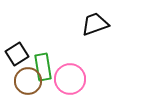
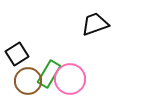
green rectangle: moved 6 px right, 7 px down; rotated 40 degrees clockwise
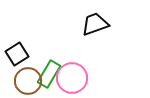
pink circle: moved 2 px right, 1 px up
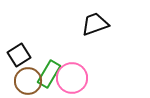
black square: moved 2 px right, 1 px down
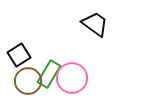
black trapezoid: rotated 56 degrees clockwise
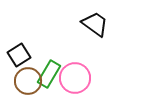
pink circle: moved 3 px right
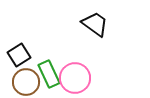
green rectangle: rotated 56 degrees counterclockwise
brown circle: moved 2 px left, 1 px down
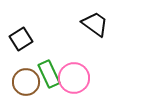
black square: moved 2 px right, 16 px up
pink circle: moved 1 px left
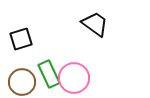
black square: rotated 15 degrees clockwise
brown circle: moved 4 px left
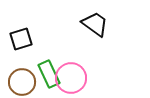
pink circle: moved 3 px left
